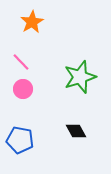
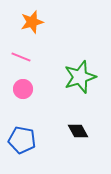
orange star: rotated 15 degrees clockwise
pink line: moved 5 px up; rotated 24 degrees counterclockwise
black diamond: moved 2 px right
blue pentagon: moved 2 px right
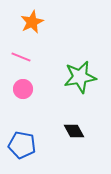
orange star: rotated 10 degrees counterclockwise
green star: rotated 8 degrees clockwise
black diamond: moved 4 px left
blue pentagon: moved 5 px down
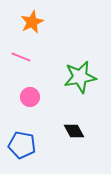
pink circle: moved 7 px right, 8 px down
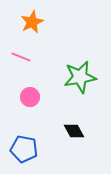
blue pentagon: moved 2 px right, 4 px down
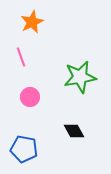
pink line: rotated 48 degrees clockwise
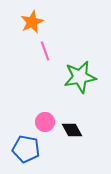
pink line: moved 24 px right, 6 px up
pink circle: moved 15 px right, 25 px down
black diamond: moved 2 px left, 1 px up
blue pentagon: moved 2 px right
